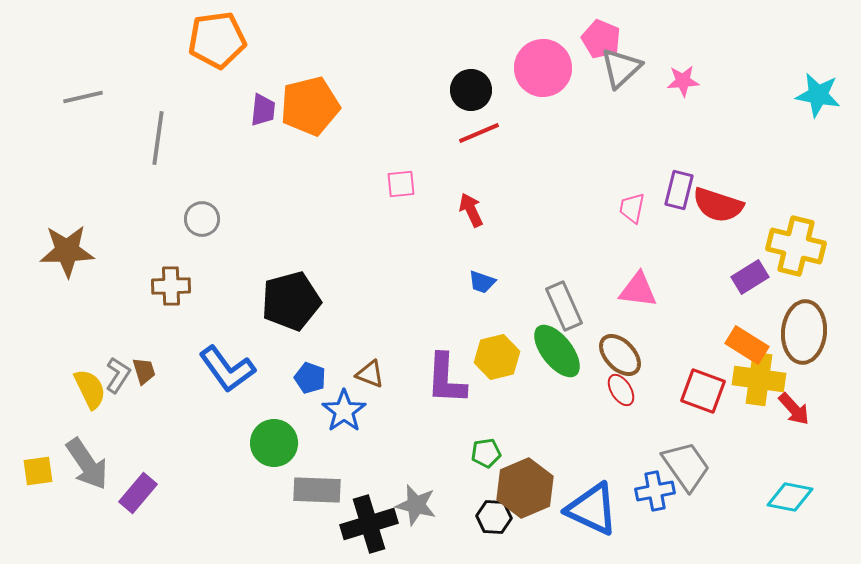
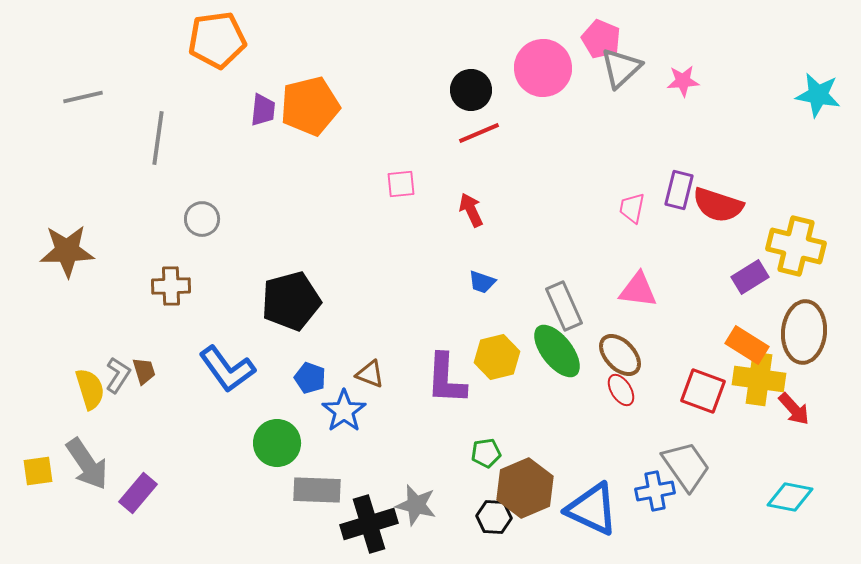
yellow semicircle at (90, 389): rotated 9 degrees clockwise
green circle at (274, 443): moved 3 px right
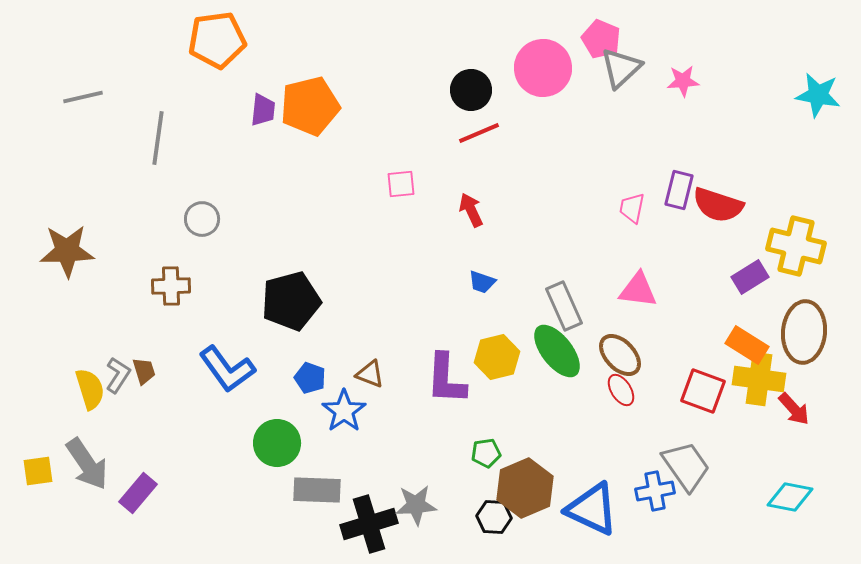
gray star at (416, 505): rotated 18 degrees counterclockwise
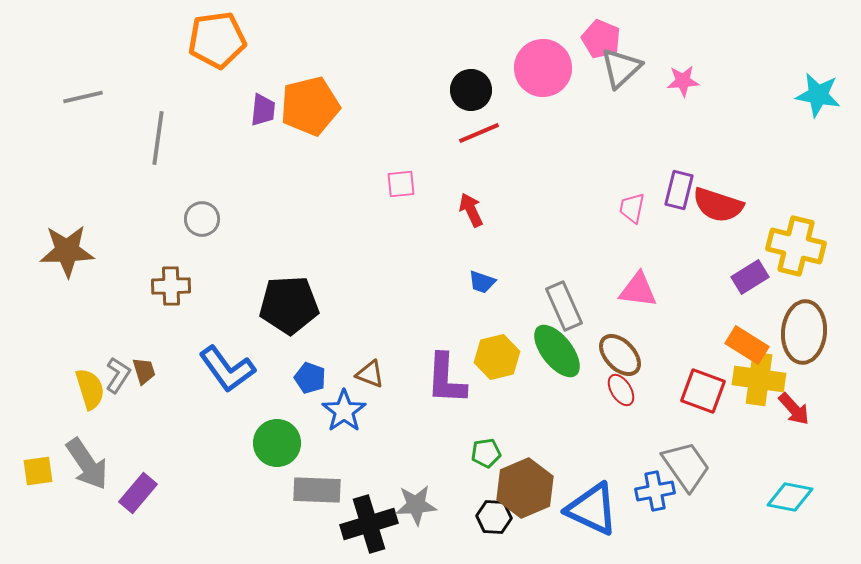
black pentagon at (291, 301): moved 2 px left, 4 px down; rotated 12 degrees clockwise
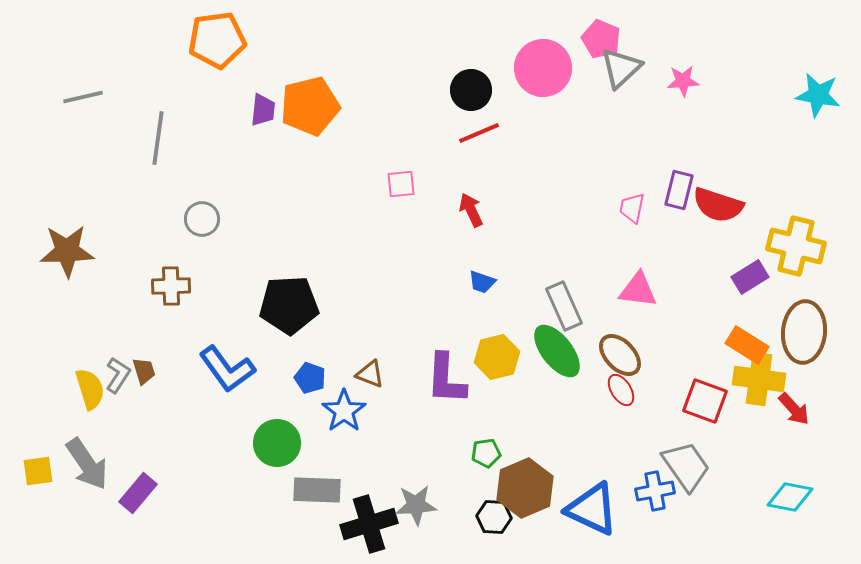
red square at (703, 391): moved 2 px right, 10 px down
